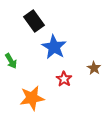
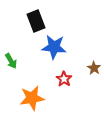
black rectangle: moved 2 px right; rotated 15 degrees clockwise
blue star: rotated 25 degrees counterclockwise
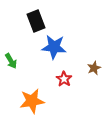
brown star: rotated 16 degrees clockwise
orange star: moved 3 px down
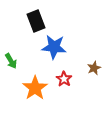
orange star: moved 3 px right, 13 px up; rotated 25 degrees counterclockwise
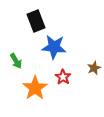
green arrow: moved 5 px right
red star: moved 1 px left, 2 px up
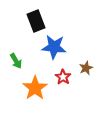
brown star: moved 8 px left
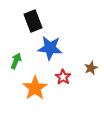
black rectangle: moved 3 px left
blue star: moved 4 px left, 1 px down
green arrow: rotated 126 degrees counterclockwise
brown star: moved 5 px right
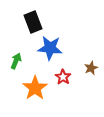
black rectangle: moved 1 px down
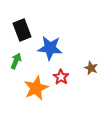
black rectangle: moved 11 px left, 8 px down
brown star: rotated 24 degrees counterclockwise
red star: moved 2 px left
orange star: moved 1 px right; rotated 10 degrees clockwise
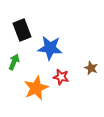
green arrow: moved 2 px left, 1 px down
red star: rotated 21 degrees counterclockwise
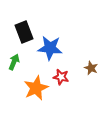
black rectangle: moved 2 px right, 2 px down
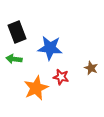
black rectangle: moved 7 px left
green arrow: moved 3 px up; rotated 105 degrees counterclockwise
